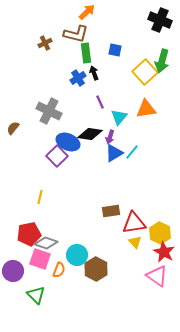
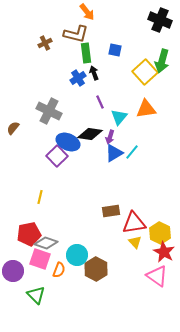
orange arrow: rotated 96 degrees clockwise
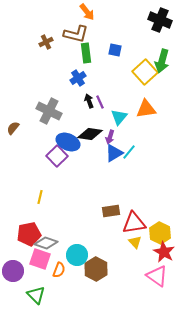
brown cross: moved 1 px right, 1 px up
black arrow: moved 5 px left, 28 px down
cyan line: moved 3 px left
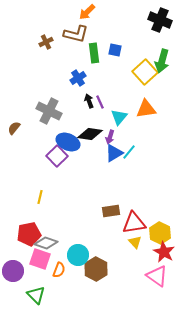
orange arrow: rotated 84 degrees clockwise
green rectangle: moved 8 px right
brown semicircle: moved 1 px right
cyan circle: moved 1 px right
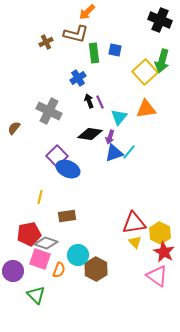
blue ellipse: moved 27 px down
blue triangle: rotated 12 degrees clockwise
brown rectangle: moved 44 px left, 5 px down
